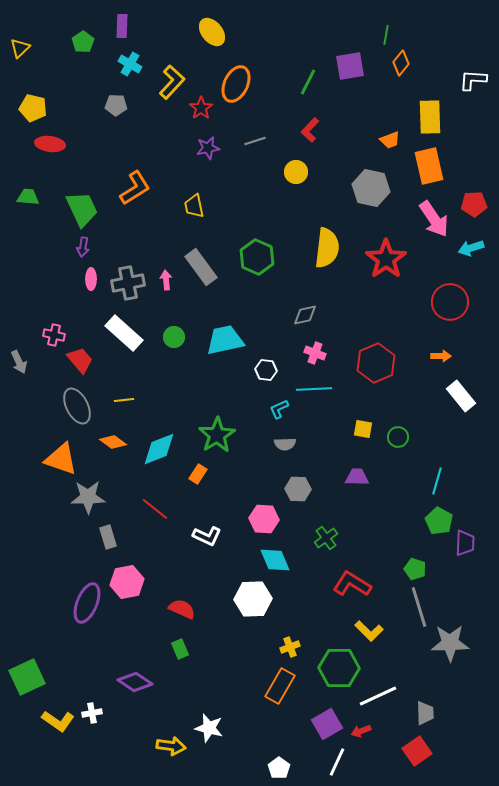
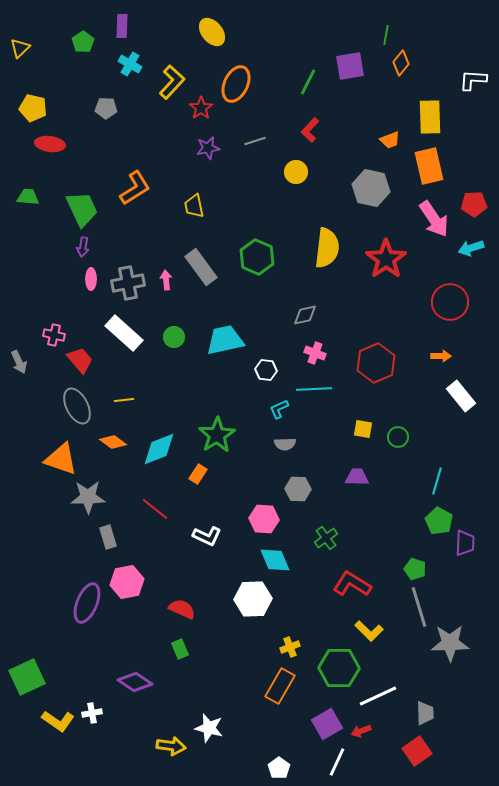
gray pentagon at (116, 105): moved 10 px left, 3 px down
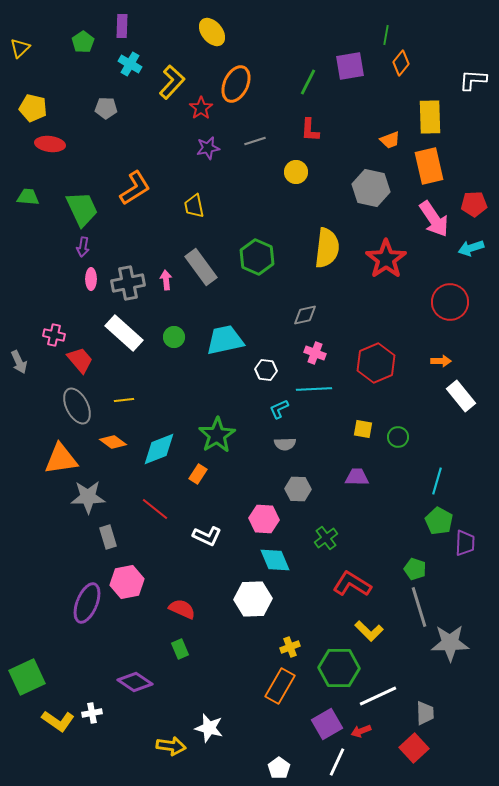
red L-shape at (310, 130): rotated 40 degrees counterclockwise
orange arrow at (441, 356): moved 5 px down
orange triangle at (61, 459): rotated 27 degrees counterclockwise
red square at (417, 751): moved 3 px left, 3 px up; rotated 8 degrees counterclockwise
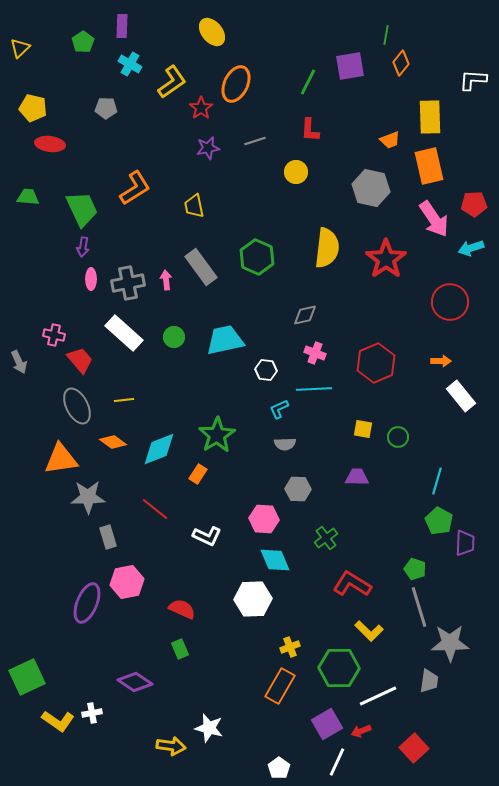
yellow L-shape at (172, 82): rotated 12 degrees clockwise
gray trapezoid at (425, 713): moved 4 px right, 32 px up; rotated 10 degrees clockwise
